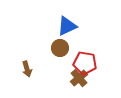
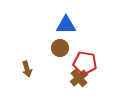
blue triangle: moved 1 px left, 1 px up; rotated 25 degrees clockwise
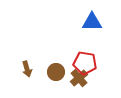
blue triangle: moved 26 px right, 3 px up
brown circle: moved 4 px left, 24 px down
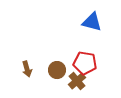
blue triangle: rotated 15 degrees clockwise
brown circle: moved 1 px right, 2 px up
brown cross: moved 2 px left, 3 px down
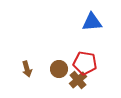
blue triangle: rotated 20 degrees counterclockwise
brown circle: moved 2 px right, 1 px up
brown cross: moved 1 px right, 1 px up
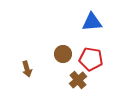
red pentagon: moved 6 px right, 4 px up
brown circle: moved 4 px right, 15 px up
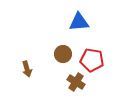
blue triangle: moved 13 px left
red pentagon: moved 1 px right, 1 px down
brown cross: moved 2 px left, 2 px down; rotated 18 degrees counterclockwise
